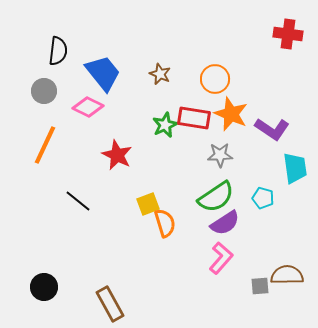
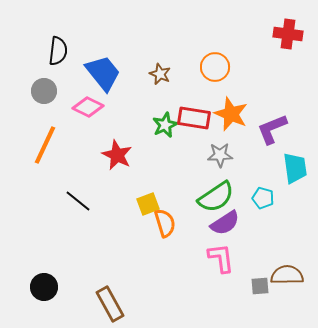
orange circle: moved 12 px up
purple L-shape: rotated 124 degrees clockwise
pink L-shape: rotated 48 degrees counterclockwise
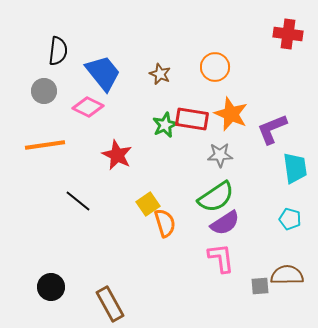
red rectangle: moved 2 px left, 1 px down
orange line: rotated 57 degrees clockwise
cyan pentagon: moved 27 px right, 21 px down
yellow square: rotated 15 degrees counterclockwise
black circle: moved 7 px right
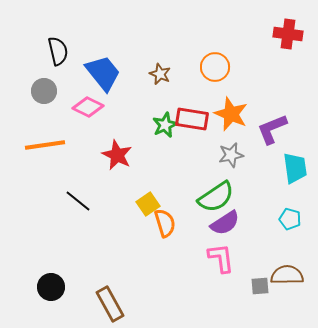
black semicircle: rotated 20 degrees counterclockwise
gray star: moved 11 px right; rotated 10 degrees counterclockwise
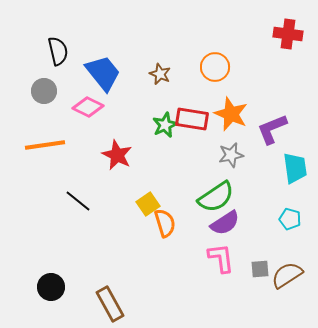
brown semicircle: rotated 32 degrees counterclockwise
gray square: moved 17 px up
